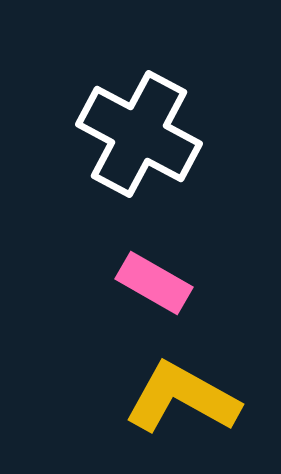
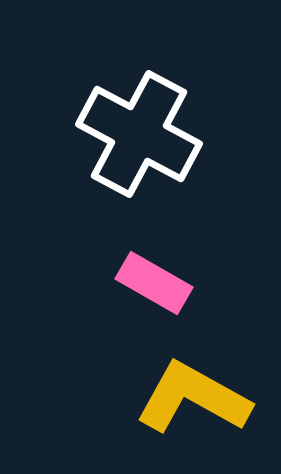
yellow L-shape: moved 11 px right
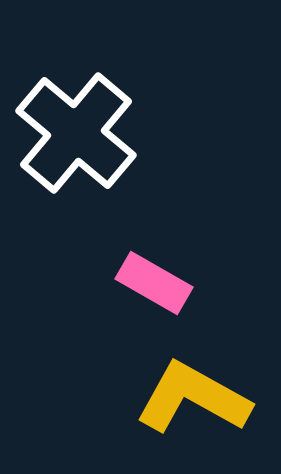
white cross: moved 63 px left, 1 px up; rotated 12 degrees clockwise
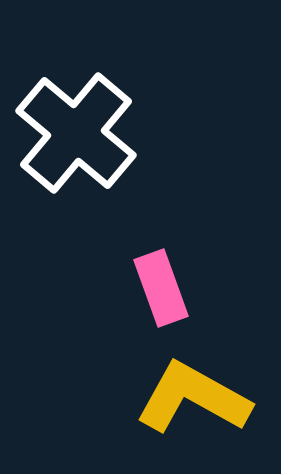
pink rectangle: moved 7 px right, 5 px down; rotated 40 degrees clockwise
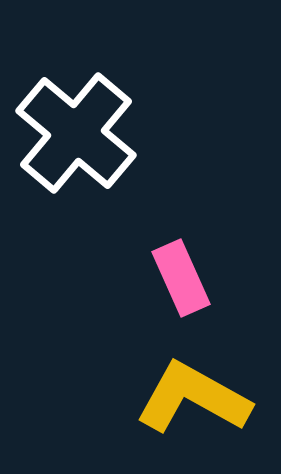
pink rectangle: moved 20 px right, 10 px up; rotated 4 degrees counterclockwise
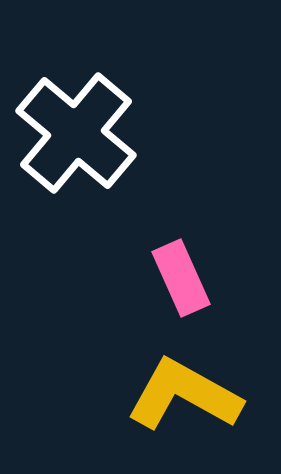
yellow L-shape: moved 9 px left, 3 px up
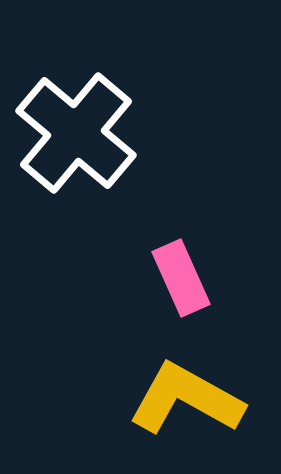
yellow L-shape: moved 2 px right, 4 px down
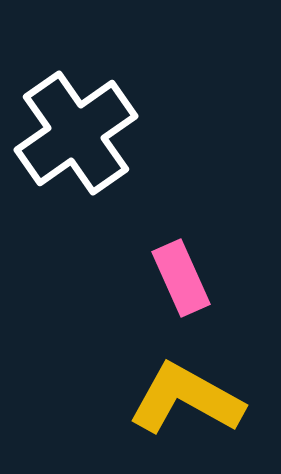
white cross: rotated 15 degrees clockwise
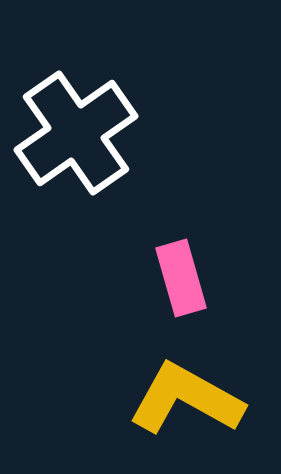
pink rectangle: rotated 8 degrees clockwise
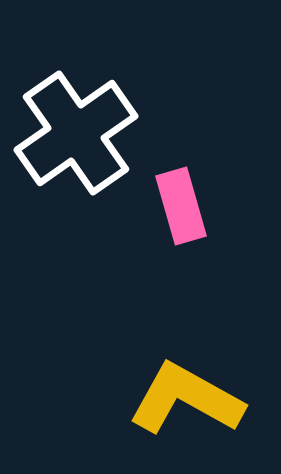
pink rectangle: moved 72 px up
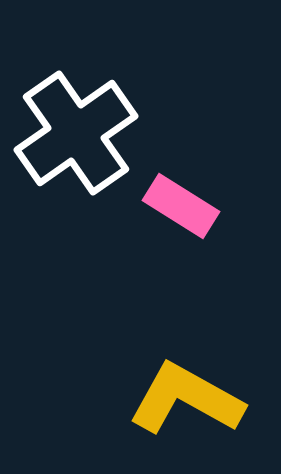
pink rectangle: rotated 42 degrees counterclockwise
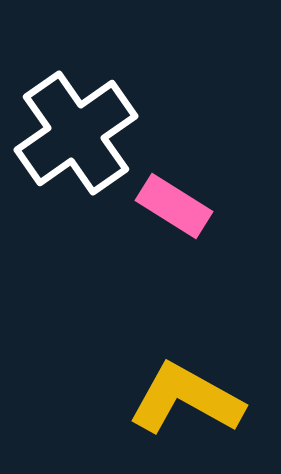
pink rectangle: moved 7 px left
